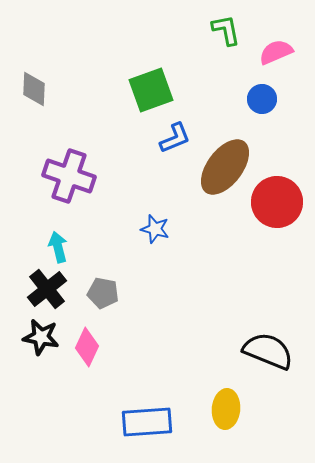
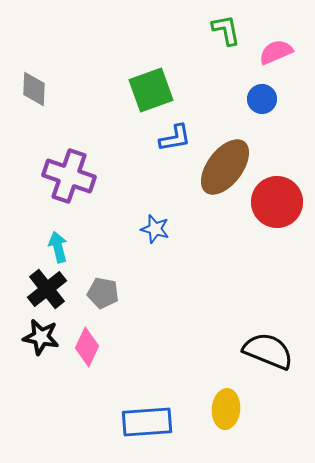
blue L-shape: rotated 12 degrees clockwise
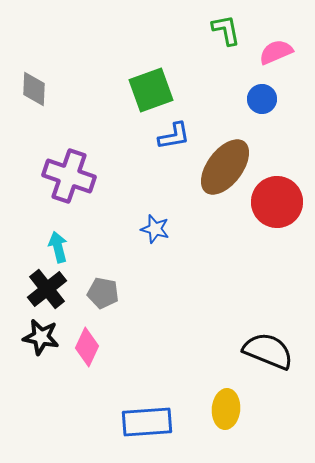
blue L-shape: moved 1 px left, 2 px up
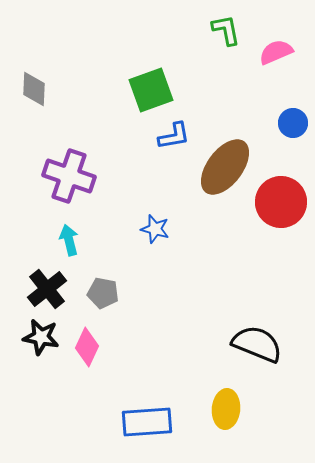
blue circle: moved 31 px right, 24 px down
red circle: moved 4 px right
cyan arrow: moved 11 px right, 7 px up
black semicircle: moved 11 px left, 7 px up
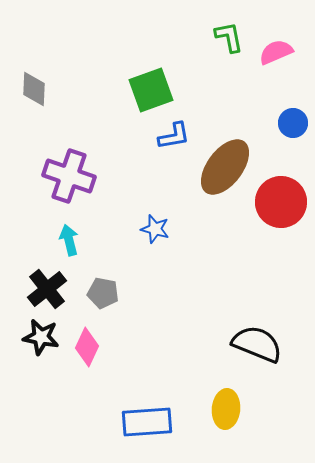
green L-shape: moved 3 px right, 7 px down
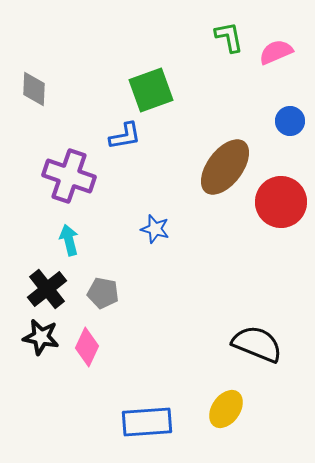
blue circle: moved 3 px left, 2 px up
blue L-shape: moved 49 px left
yellow ellipse: rotated 30 degrees clockwise
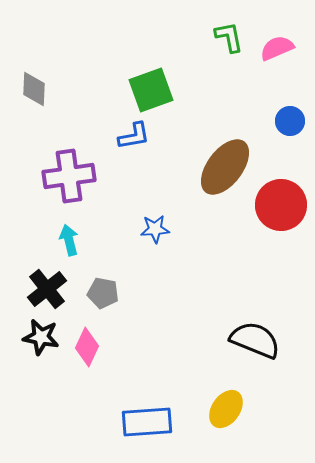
pink semicircle: moved 1 px right, 4 px up
blue L-shape: moved 9 px right
purple cross: rotated 27 degrees counterclockwise
red circle: moved 3 px down
blue star: rotated 20 degrees counterclockwise
black semicircle: moved 2 px left, 4 px up
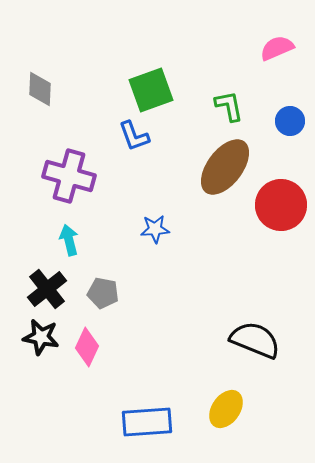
green L-shape: moved 69 px down
gray diamond: moved 6 px right
blue L-shape: rotated 80 degrees clockwise
purple cross: rotated 24 degrees clockwise
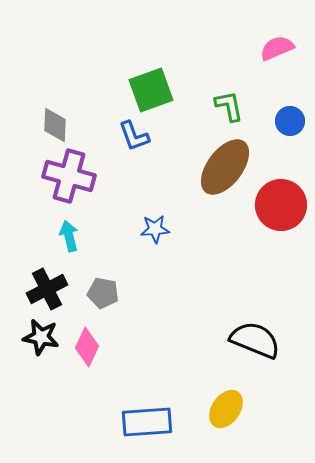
gray diamond: moved 15 px right, 36 px down
cyan arrow: moved 4 px up
black cross: rotated 12 degrees clockwise
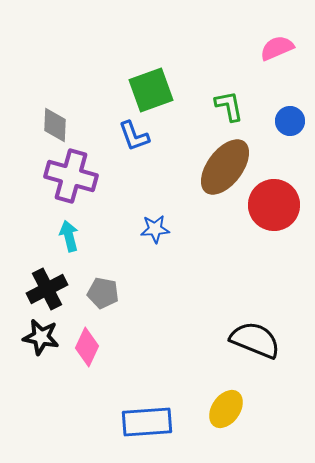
purple cross: moved 2 px right
red circle: moved 7 px left
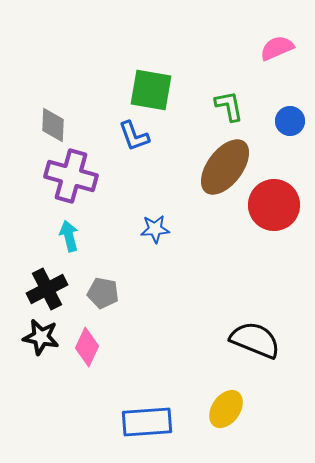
green square: rotated 30 degrees clockwise
gray diamond: moved 2 px left
